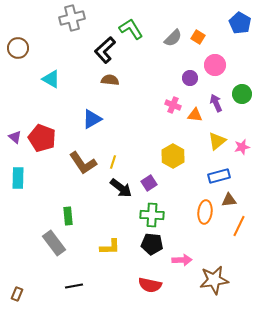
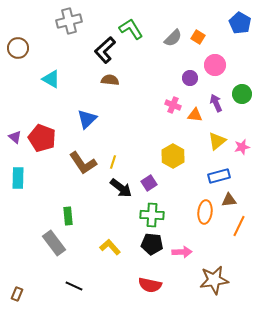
gray cross: moved 3 px left, 3 px down
blue triangle: moved 5 px left; rotated 15 degrees counterclockwise
yellow L-shape: rotated 130 degrees counterclockwise
pink arrow: moved 8 px up
black line: rotated 36 degrees clockwise
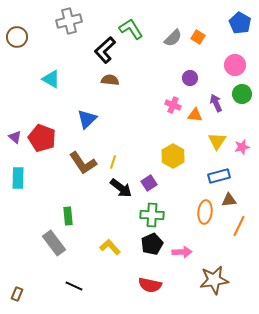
brown circle: moved 1 px left, 11 px up
pink circle: moved 20 px right
yellow triangle: rotated 18 degrees counterclockwise
black pentagon: rotated 30 degrees counterclockwise
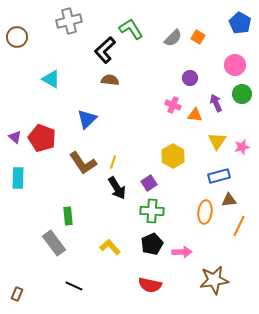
black arrow: moved 4 px left; rotated 20 degrees clockwise
green cross: moved 4 px up
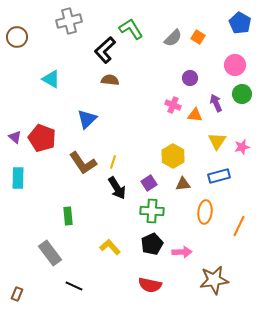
brown triangle: moved 46 px left, 16 px up
gray rectangle: moved 4 px left, 10 px down
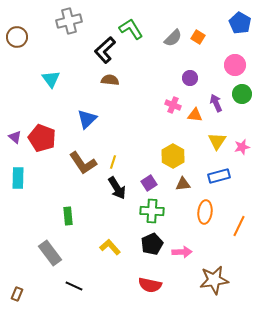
cyan triangle: rotated 24 degrees clockwise
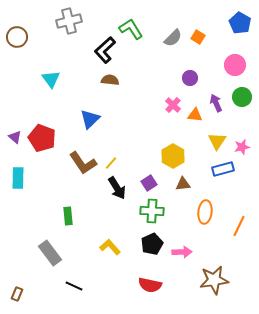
green circle: moved 3 px down
pink cross: rotated 21 degrees clockwise
blue triangle: moved 3 px right
yellow line: moved 2 px left, 1 px down; rotated 24 degrees clockwise
blue rectangle: moved 4 px right, 7 px up
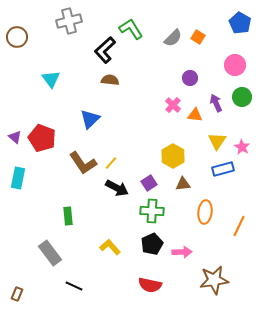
pink star: rotated 28 degrees counterclockwise
cyan rectangle: rotated 10 degrees clockwise
black arrow: rotated 30 degrees counterclockwise
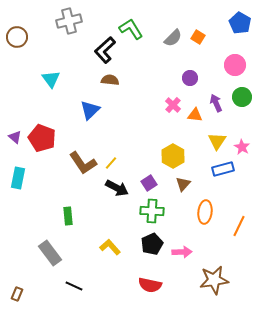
blue triangle: moved 9 px up
brown triangle: rotated 42 degrees counterclockwise
